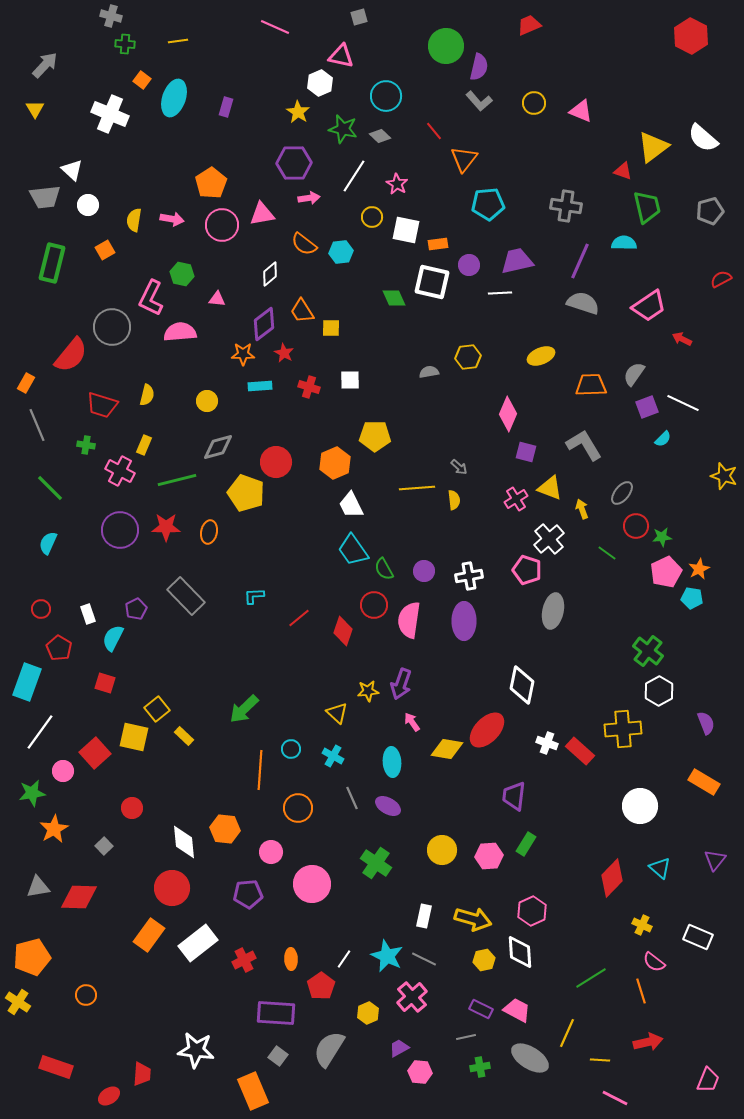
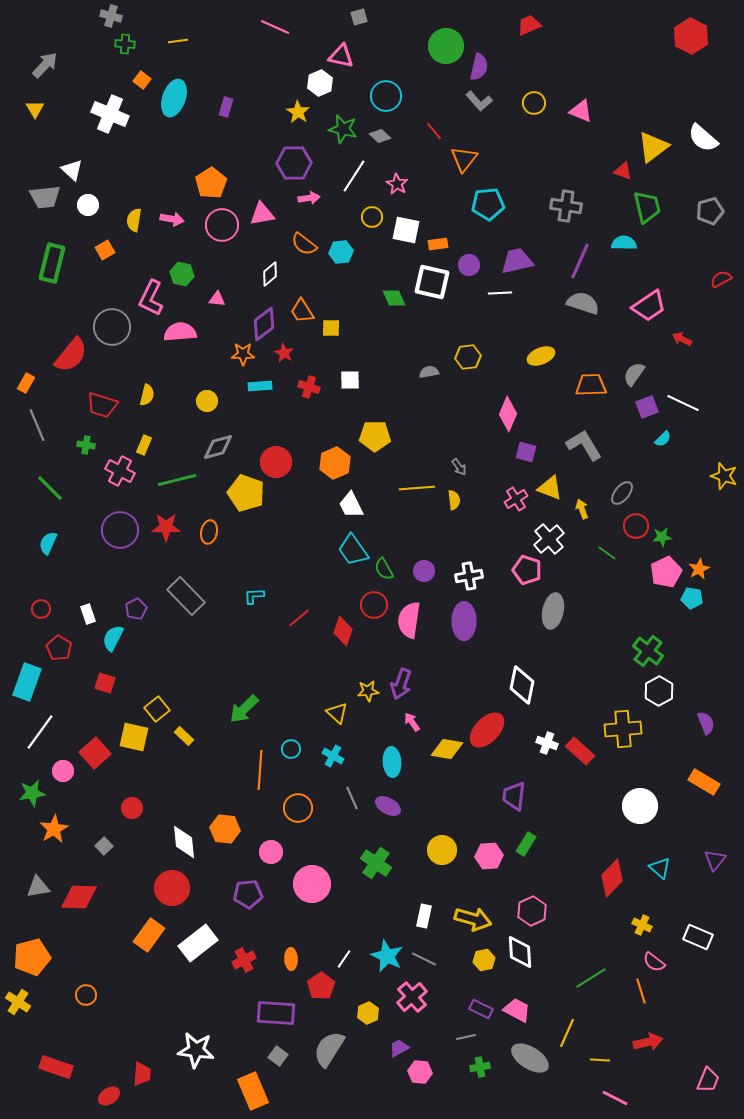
gray arrow at (459, 467): rotated 12 degrees clockwise
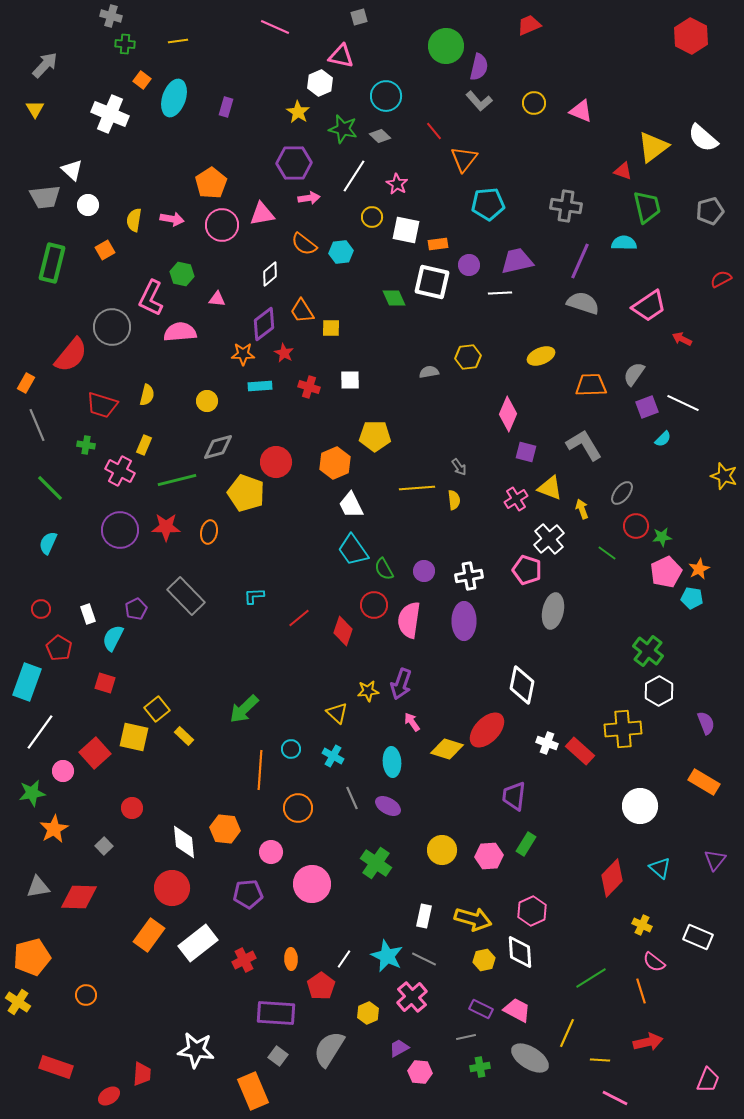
yellow diamond at (447, 749): rotated 8 degrees clockwise
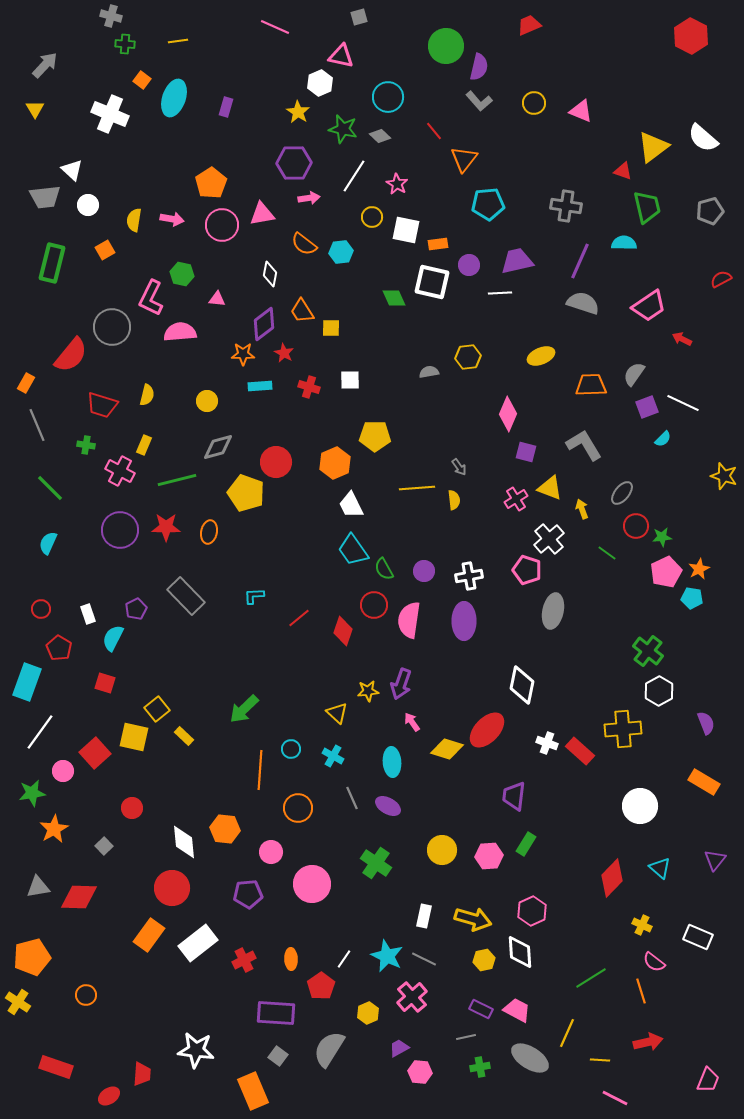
cyan circle at (386, 96): moved 2 px right, 1 px down
white diamond at (270, 274): rotated 40 degrees counterclockwise
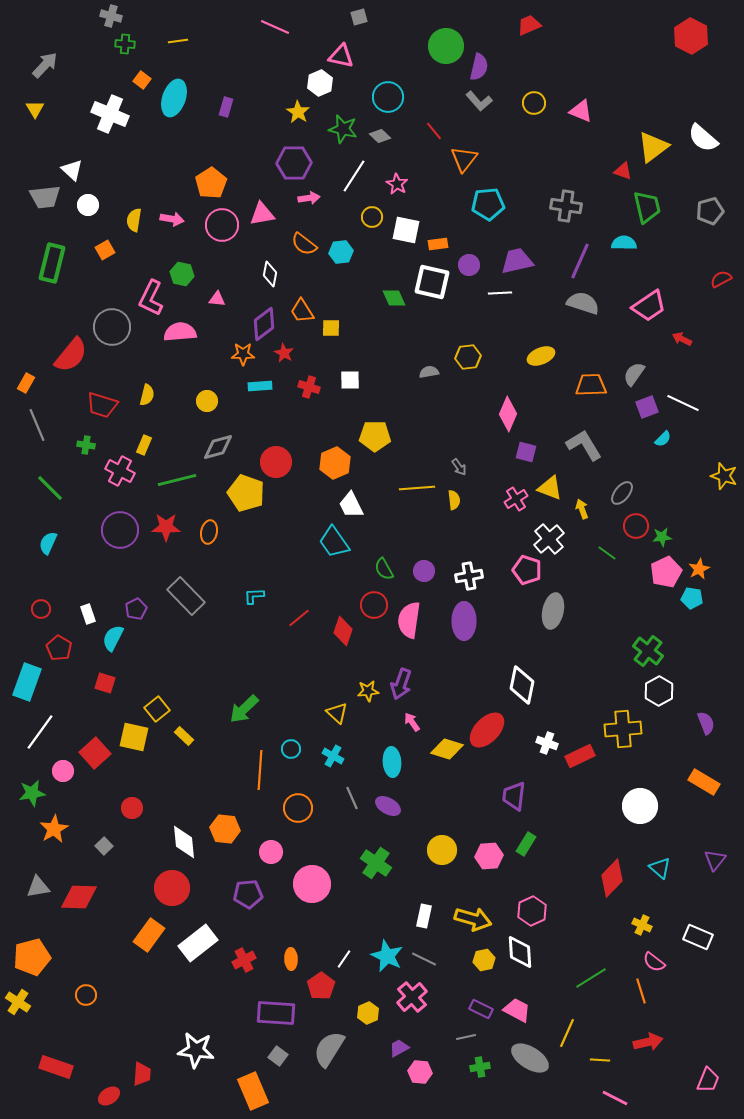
cyan trapezoid at (353, 550): moved 19 px left, 8 px up
red rectangle at (580, 751): moved 5 px down; rotated 68 degrees counterclockwise
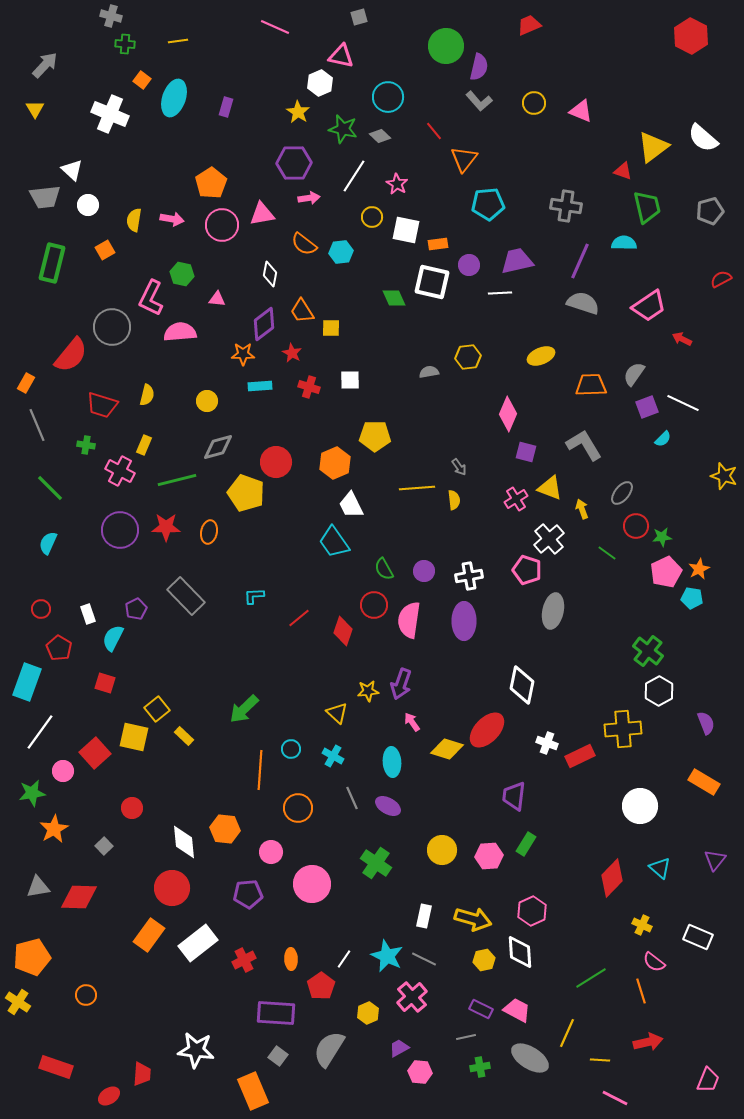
red star at (284, 353): moved 8 px right
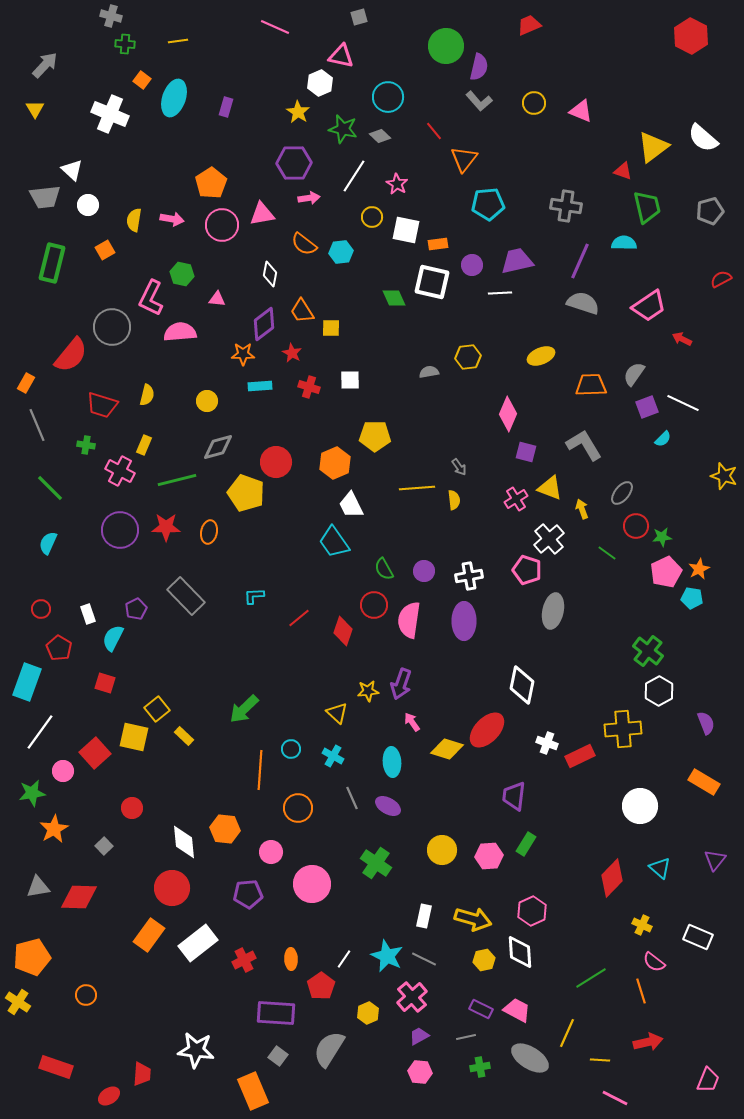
purple circle at (469, 265): moved 3 px right
purple trapezoid at (399, 1048): moved 20 px right, 12 px up
